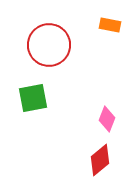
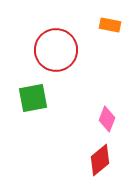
red circle: moved 7 px right, 5 px down
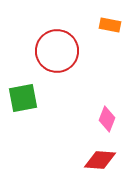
red circle: moved 1 px right, 1 px down
green square: moved 10 px left
red diamond: rotated 44 degrees clockwise
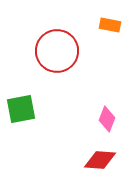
green square: moved 2 px left, 11 px down
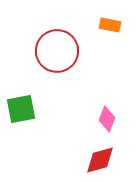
red diamond: rotated 20 degrees counterclockwise
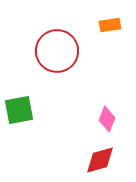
orange rectangle: rotated 20 degrees counterclockwise
green square: moved 2 px left, 1 px down
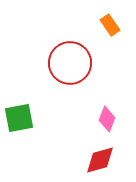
orange rectangle: rotated 65 degrees clockwise
red circle: moved 13 px right, 12 px down
green square: moved 8 px down
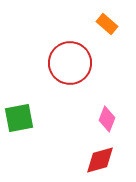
orange rectangle: moved 3 px left, 1 px up; rotated 15 degrees counterclockwise
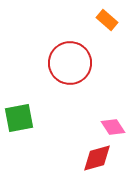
orange rectangle: moved 4 px up
pink diamond: moved 6 px right, 8 px down; rotated 55 degrees counterclockwise
red diamond: moved 3 px left, 2 px up
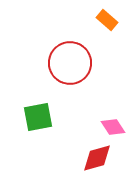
green square: moved 19 px right, 1 px up
